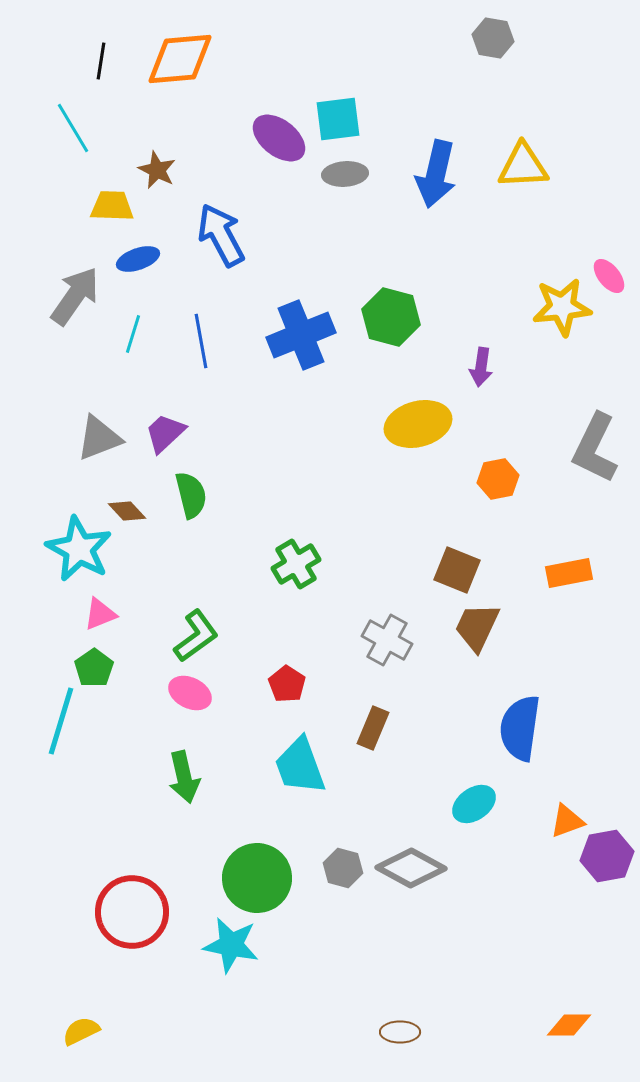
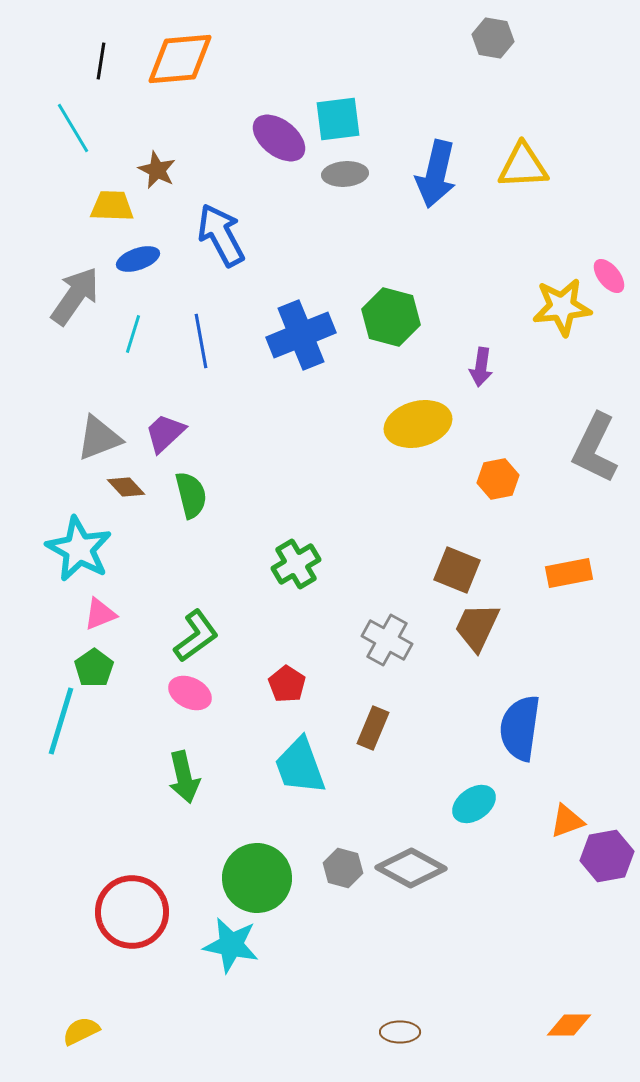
brown diamond at (127, 511): moved 1 px left, 24 px up
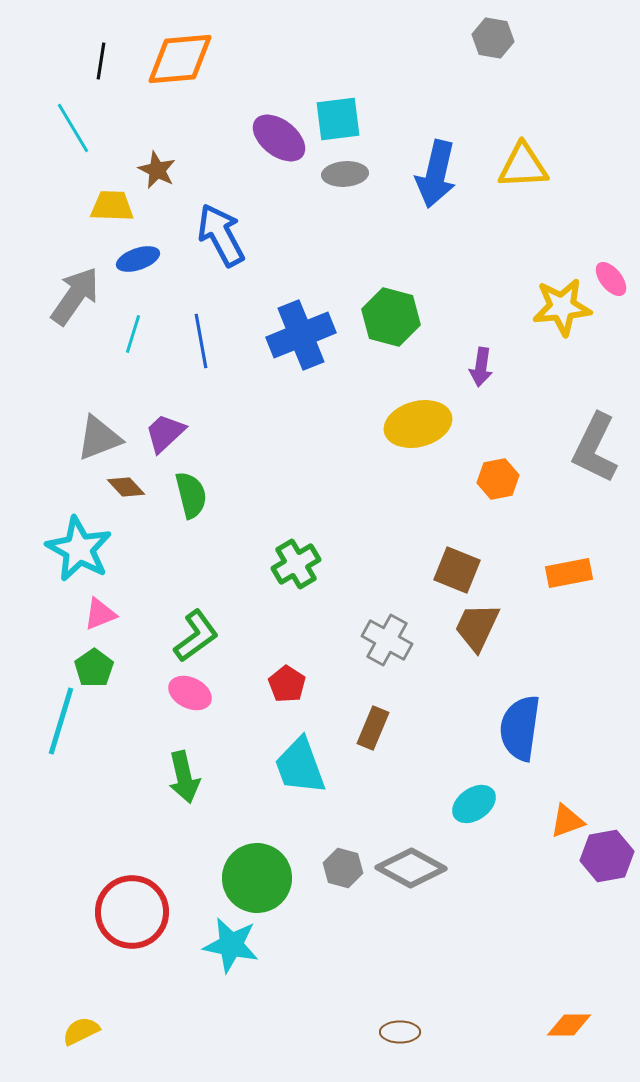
pink ellipse at (609, 276): moved 2 px right, 3 px down
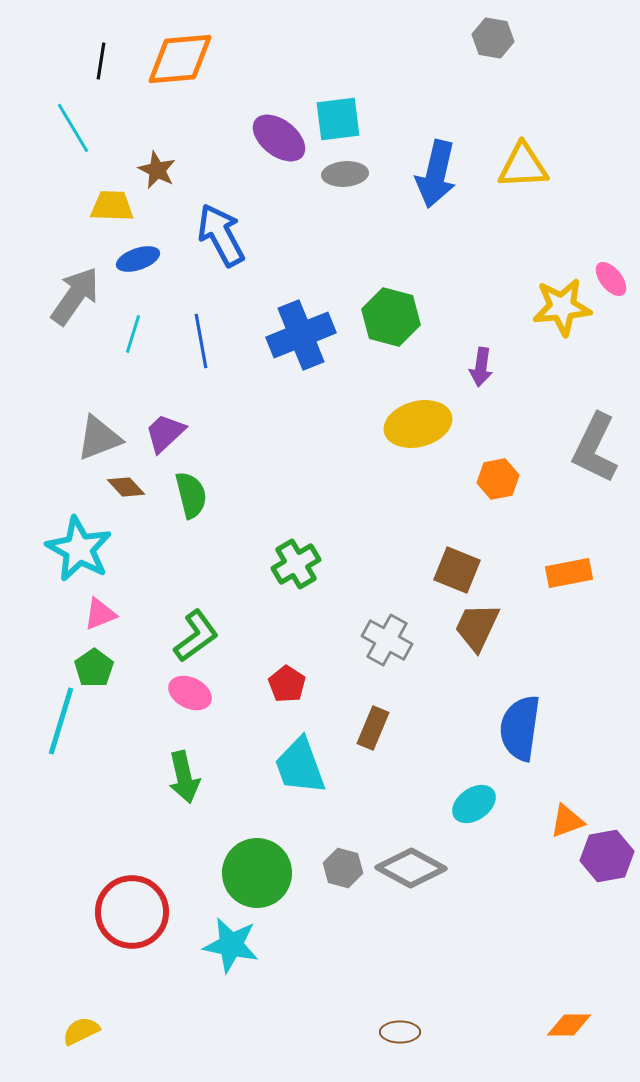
green circle at (257, 878): moved 5 px up
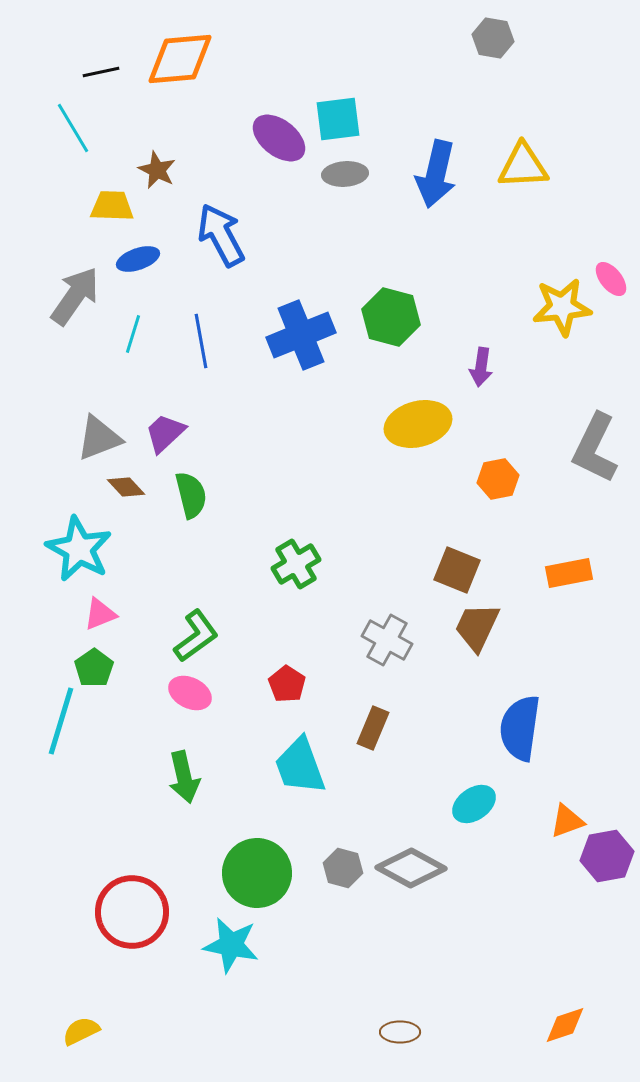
black line at (101, 61): moved 11 px down; rotated 69 degrees clockwise
orange diamond at (569, 1025): moved 4 px left; rotated 18 degrees counterclockwise
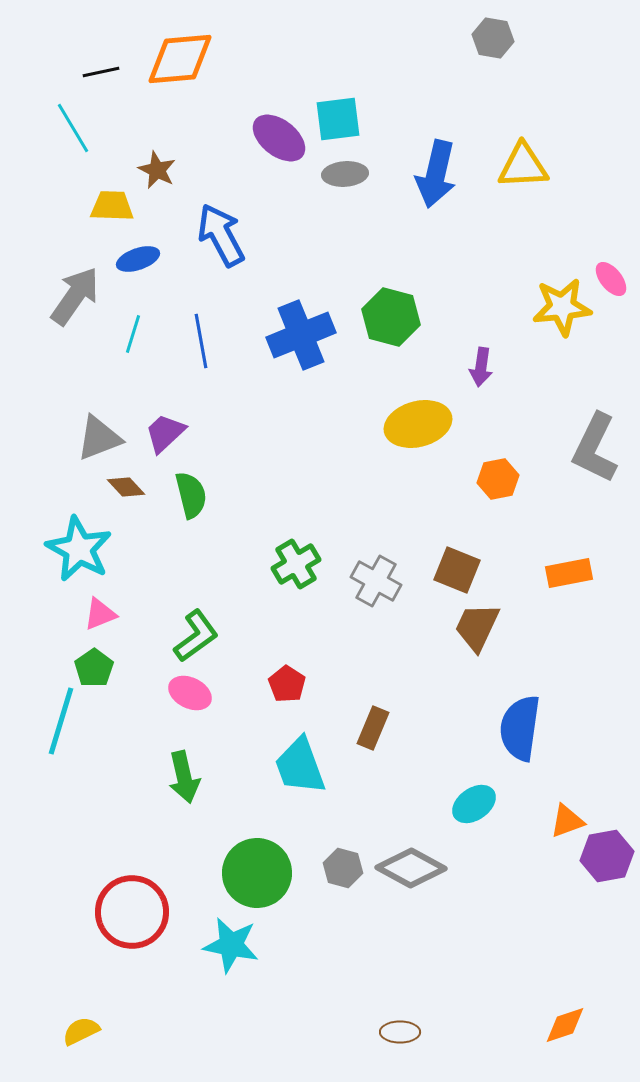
gray cross at (387, 640): moved 11 px left, 59 px up
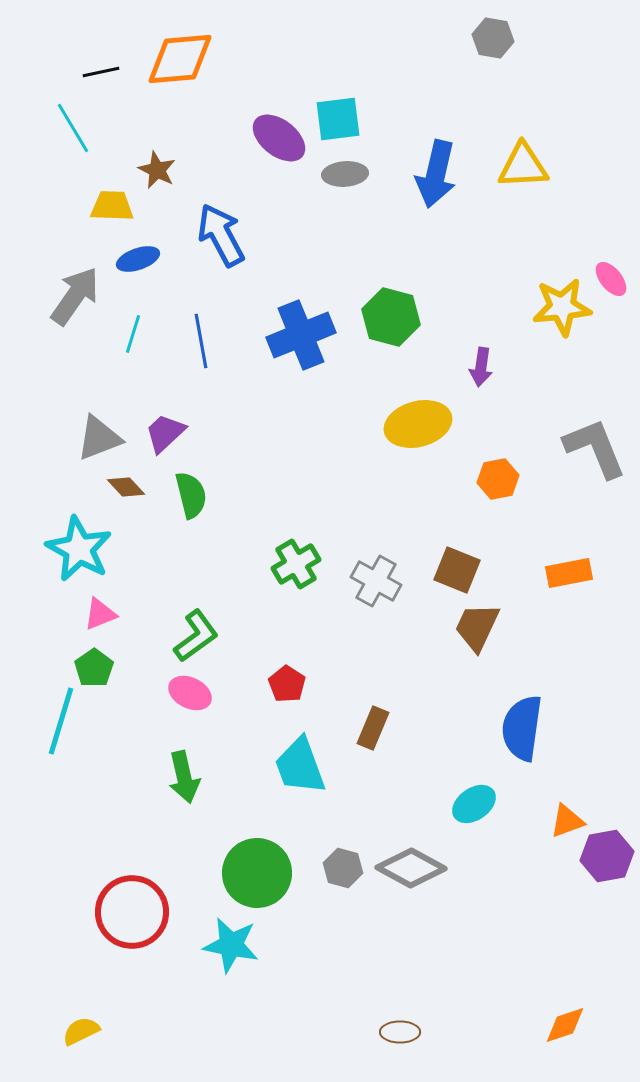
gray L-shape at (595, 448): rotated 132 degrees clockwise
blue semicircle at (520, 728): moved 2 px right
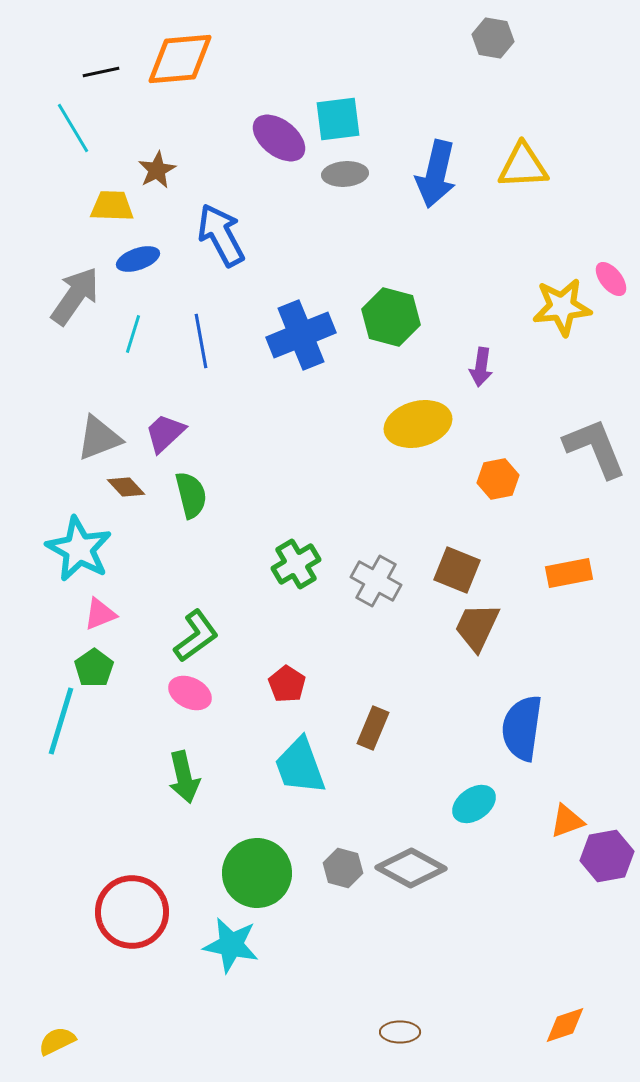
brown star at (157, 170): rotated 18 degrees clockwise
yellow semicircle at (81, 1031): moved 24 px left, 10 px down
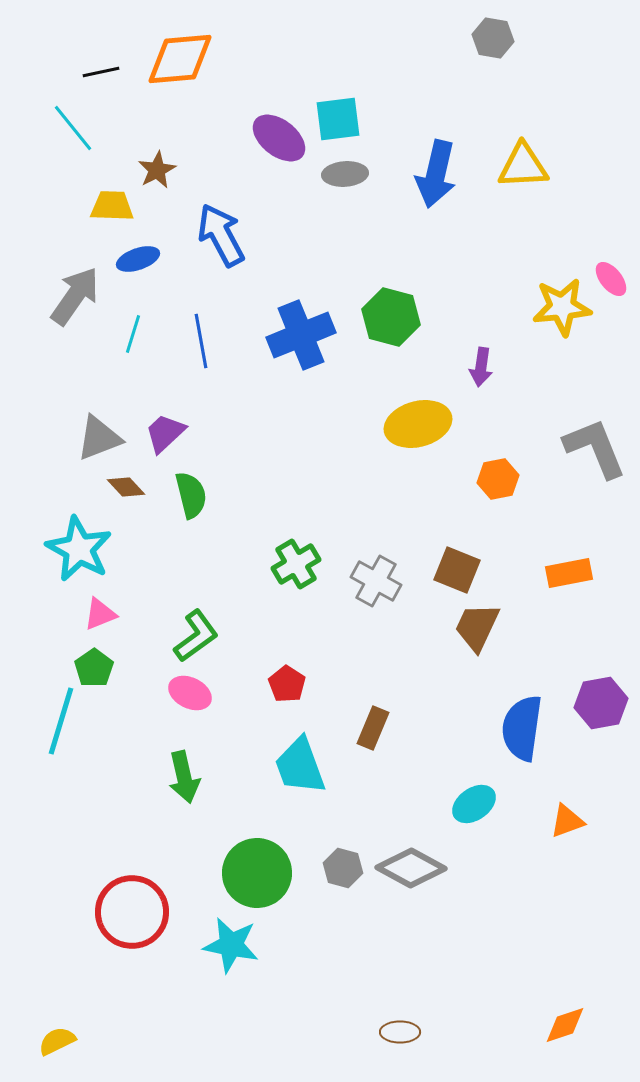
cyan line at (73, 128): rotated 8 degrees counterclockwise
purple hexagon at (607, 856): moved 6 px left, 153 px up
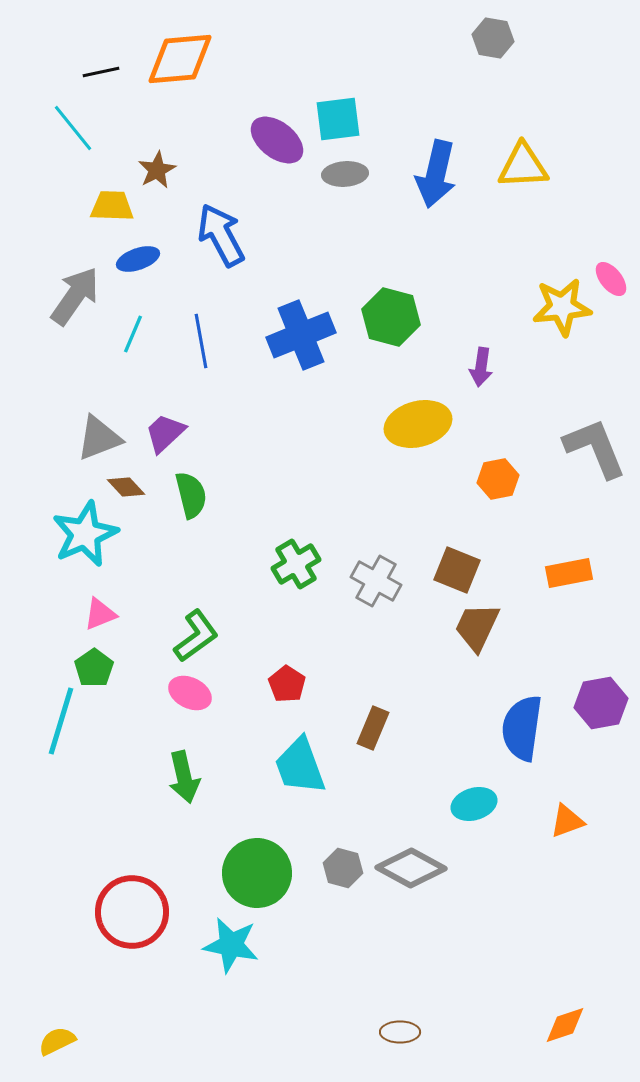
purple ellipse at (279, 138): moved 2 px left, 2 px down
cyan line at (133, 334): rotated 6 degrees clockwise
cyan star at (79, 549): moved 6 px right, 15 px up; rotated 20 degrees clockwise
cyan ellipse at (474, 804): rotated 18 degrees clockwise
